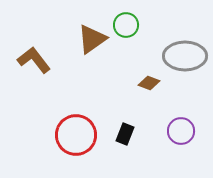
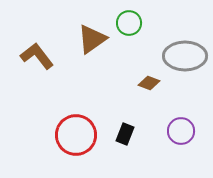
green circle: moved 3 px right, 2 px up
brown L-shape: moved 3 px right, 4 px up
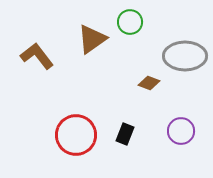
green circle: moved 1 px right, 1 px up
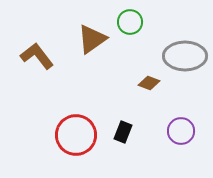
black rectangle: moved 2 px left, 2 px up
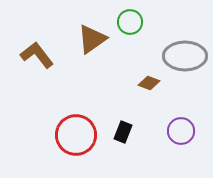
brown L-shape: moved 1 px up
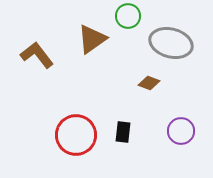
green circle: moved 2 px left, 6 px up
gray ellipse: moved 14 px left, 13 px up; rotated 15 degrees clockwise
black rectangle: rotated 15 degrees counterclockwise
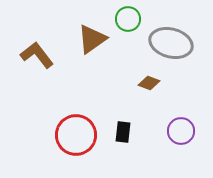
green circle: moved 3 px down
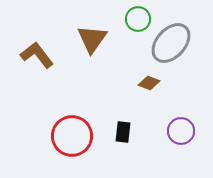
green circle: moved 10 px right
brown triangle: rotated 20 degrees counterclockwise
gray ellipse: rotated 63 degrees counterclockwise
red circle: moved 4 px left, 1 px down
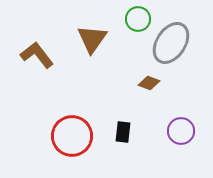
gray ellipse: rotated 9 degrees counterclockwise
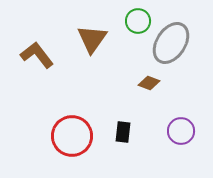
green circle: moved 2 px down
